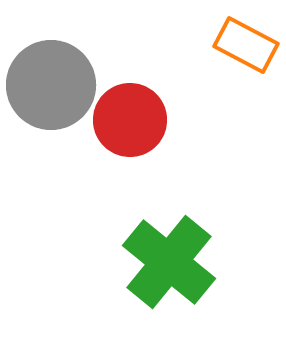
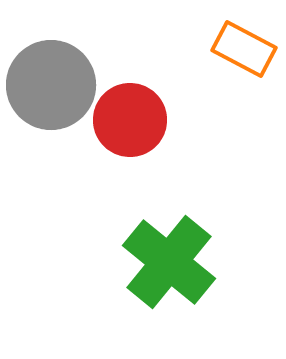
orange rectangle: moved 2 px left, 4 px down
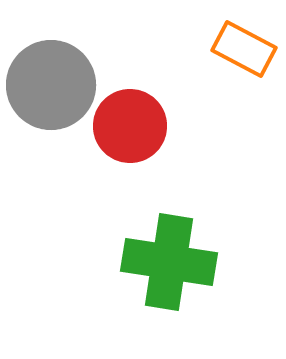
red circle: moved 6 px down
green cross: rotated 30 degrees counterclockwise
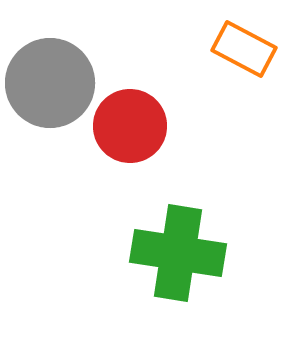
gray circle: moved 1 px left, 2 px up
green cross: moved 9 px right, 9 px up
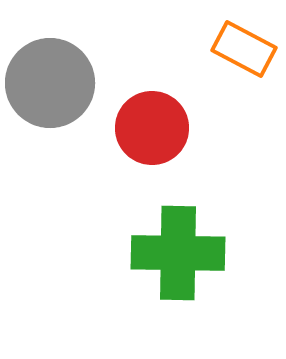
red circle: moved 22 px right, 2 px down
green cross: rotated 8 degrees counterclockwise
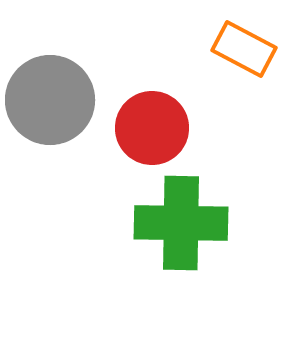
gray circle: moved 17 px down
green cross: moved 3 px right, 30 px up
